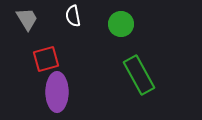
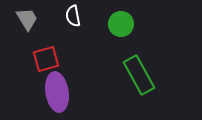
purple ellipse: rotated 9 degrees counterclockwise
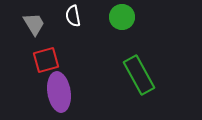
gray trapezoid: moved 7 px right, 5 px down
green circle: moved 1 px right, 7 px up
red square: moved 1 px down
purple ellipse: moved 2 px right
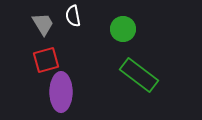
green circle: moved 1 px right, 12 px down
gray trapezoid: moved 9 px right
green rectangle: rotated 24 degrees counterclockwise
purple ellipse: moved 2 px right; rotated 9 degrees clockwise
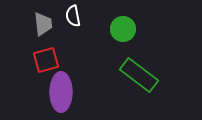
gray trapezoid: rotated 25 degrees clockwise
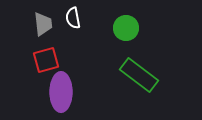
white semicircle: moved 2 px down
green circle: moved 3 px right, 1 px up
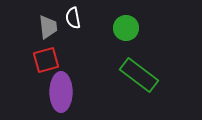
gray trapezoid: moved 5 px right, 3 px down
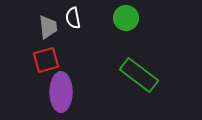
green circle: moved 10 px up
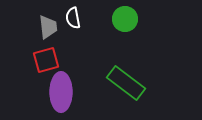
green circle: moved 1 px left, 1 px down
green rectangle: moved 13 px left, 8 px down
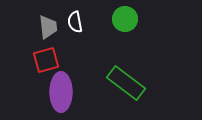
white semicircle: moved 2 px right, 4 px down
